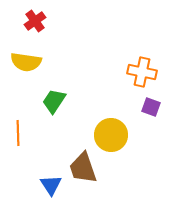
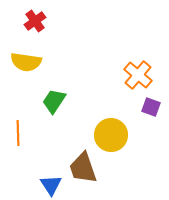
orange cross: moved 4 px left, 3 px down; rotated 28 degrees clockwise
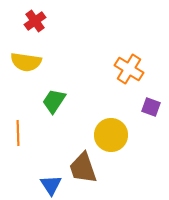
orange cross: moved 9 px left, 6 px up; rotated 8 degrees counterclockwise
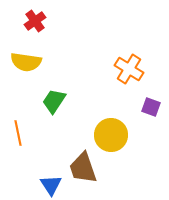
orange line: rotated 10 degrees counterclockwise
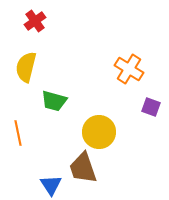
yellow semicircle: moved 5 px down; rotated 96 degrees clockwise
green trapezoid: rotated 108 degrees counterclockwise
yellow circle: moved 12 px left, 3 px up
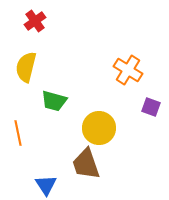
orange cross: moved 1 px left, 1 px down
yellow circle: moved 4 px up
brown trapezoid: moved 3 px right, 4 px up
blue triangle: moved 5 px left
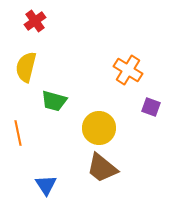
brown trapezoid: moved 16 px right, 4 px down; rotated 32 degrees counterclockwise
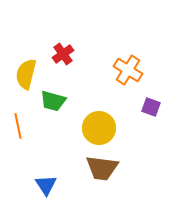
red cross: moved 28 px right, 33 px down
yellow semicircle: moved 7 px down
green trapezoid: moved 1 px left
orange line: moved 7 px up
brown trapezoid: rotated 32 degrees counterclockwise
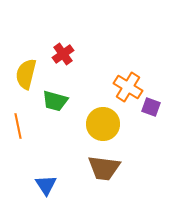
orange cross: moved 17 px down
green trapezoid: moved 2 px right
yellow circle: moved 4 px right, 4 px up
brown trapezoid: moved 2 px right
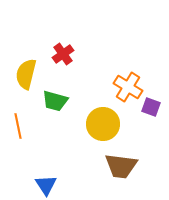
brown trapezoid: moved 17 px right, 2 px up
